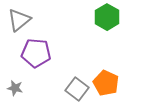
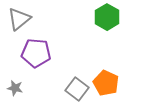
gray triangle: moved 1 px up
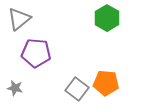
green hexagon: moved 1 px down
orange pentagon: rotated 20 degrees counterclockwise
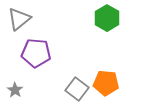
gray star: moved 2 px down; rotated 21 degrees clockwise
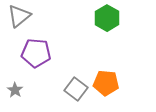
gray triangle: moved 3 px up
gray square: moved 1 px left
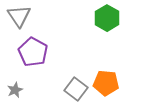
gray triangle: rotated 25 degrees counterclockwise
purple pentagon: moved 3 px left, 1 px up; rotated 24 degrees clockwise
gray star: rotated 14 degrees clockwise
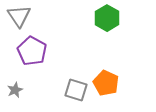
purple pentagon: moved 1 px left, 1 px up
orange pentagon: rotated 20 degrees clockwise
gray square: moved 1 px down; rotated 20 degrees counterclockwise
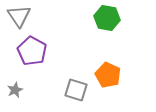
green hexagon: rotated 20 degrees counterclockwise
orange pentagon: moved 2 px right, 8 px up
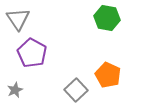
gray triangle: moved 1 px left, 3 px down
purple pentagon: moved 2 px down
gray square: rotated 30 degrees clockwise
